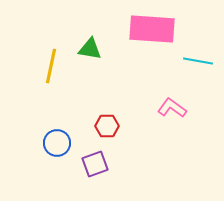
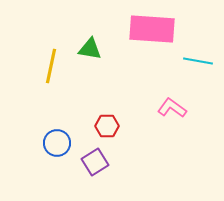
purple square: moved 2 px up; rotated 12 degrees counterclockwise
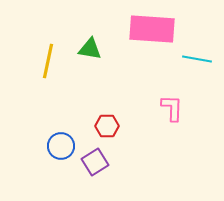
cyan line: moved 1 px left, 2 px up
yellow line: moved 3 px left, 5 px up
pink L-shape: rotated 56 degrees clockwise
blue circle: moved 4 px right, 3 px down
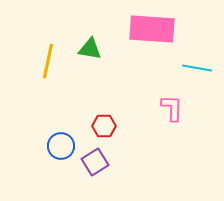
cyan line: moved 9 px down
red hexagon: moved 3 px left
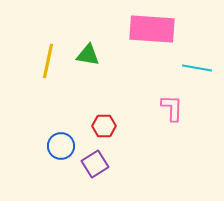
green triangle: moved 2 px left, 6 px down
purple square: moved 2 px down
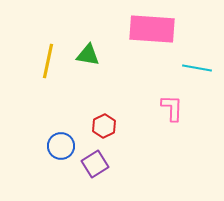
red hexagon: rotated 25 degrees counterclockwise
